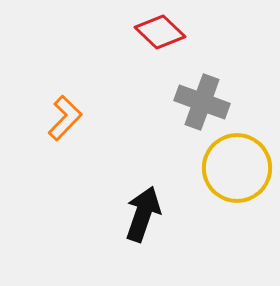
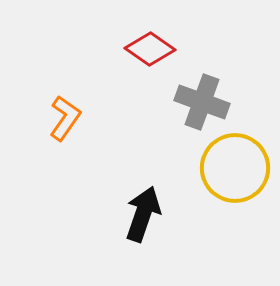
red diamond: moved 10 px left, 17 px down; rotated 9 degrees counterclockwise
orange L-shape: rotated 9 degrees counterclockwise
yellow circle: moved 2 px left
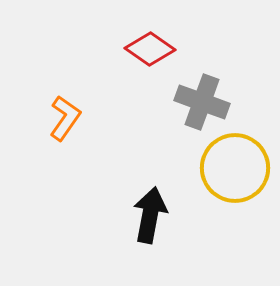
black arrow: moved 7 px right, 1 px down; rotated 8 degrees counterclockwise
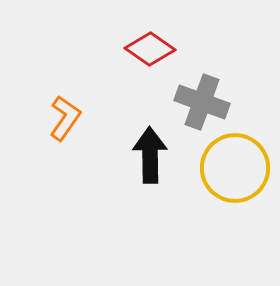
black arrow: moved 60 px up; rotated 12 degrees counterclockwise
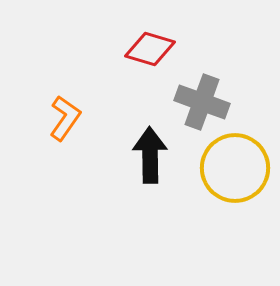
red diamond: rotated 18 degrees counterclockwise
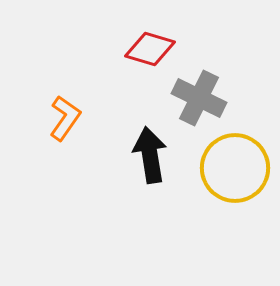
gray cross: moved 3 px left, 4 px up; rotated 6 degrees clockwise
black arrow: rotated 8 degrees counterclockwise
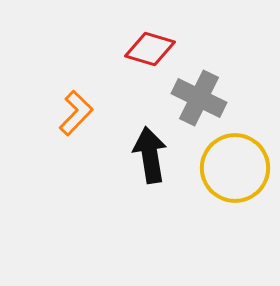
orange L-shape: moved 11 px right, 5 px up; rotated 9 degrees clockwise
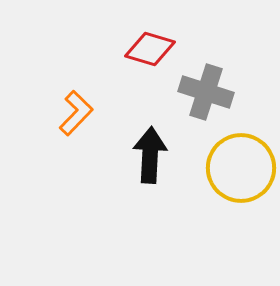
gray cross: moved 7 px right, 6 px up; rotated 8 degrees counterclockwise
black arrow: rotated 12 degrees clockwise
yellow circle: moved 6 px right
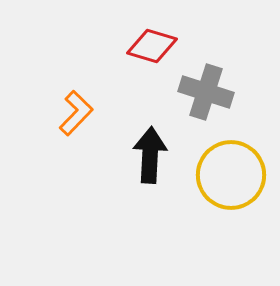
red diamond: moved 2 px right, 3 px up
yellow circle: moved 10 px left, 7 px down
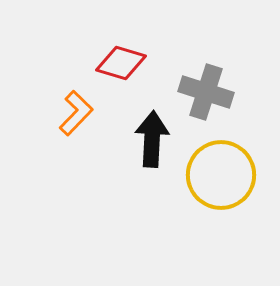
red diamond: moved 31 px left, 17 px down
black arrow: moved 2 px right, 16 px up
yellow circle: moved 10 px left
